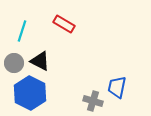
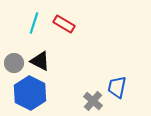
cyan line: moved 12 px right, 8 px up
gray cross: rotated 24 degrees clockwise
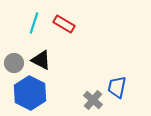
black triangle: moved 1 px right, 1 px up
gray cross: moved 1 px up
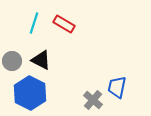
gray circle: moved 2 px left, 2 px up
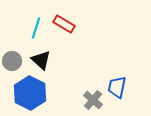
cyan line: moved 2 px right, 5 px down
black triangle: rotated 15 degrees clockwise
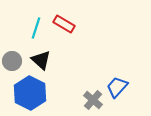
blue trapezoid: rotated 30 degrees clockwise
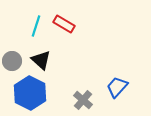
cyan line: moved 2 px up
gray cross: moved 10 px left
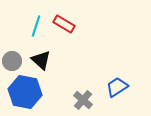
blue trapezoid: rotated 15 degrees clockwise
blue hexagon: moved 5 px left, 1 px up; rotated 16 degrees counterclockwise
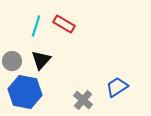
black triangle: rotated 30 degrees clockwise
